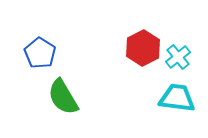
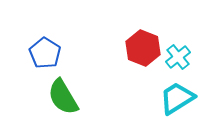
red hexagon: rotated 12 degrees counterclockwise
blue pentagon: moved 5 px right
cyan trapezoid: rotated 39 degrees counterclockwise
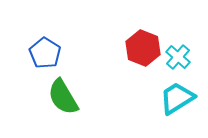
cyan cross: rotated 10 degrees counterclockwise
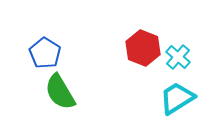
green semicircle: moved 3 px left, 5 px up
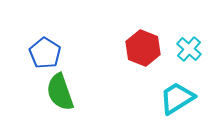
cyan cross: moved 11 px right, 8 px up
green semicircle: rotated 12 degrees clockwise
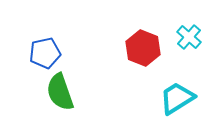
cyan cross: moved 12 px up
blue pentagon: rotated 28 degrees clockwise
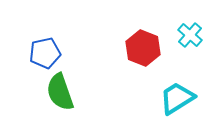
cyan cross: moved 1 px right, 2 px up
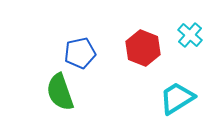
blue pentagon: moved 35 px right
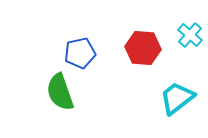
red hexagon: rotated 16 degrees counterclockwise
cyan trapezoid: rotated 6 degrees counterclockwise
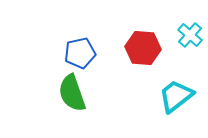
green semicircle: moved 12 px right, 1 px down
cyan trapezoid: moved 1 px left, 2 px up
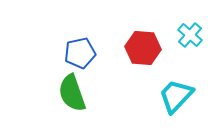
cyan trapezoid: rotated 9 degrees counterclockwise
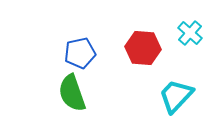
cyan cross: moved 2 px up
